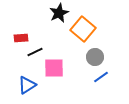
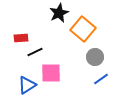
pink square: moved 3 px left, 5 px down
blue line: moved 2 px down
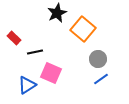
black star: moved 2 px left
red rectangle: moved 7 px left; rotated 48 degrees clockwise
black line: rotated 14 degrees clockwise
gray circle: moved 3 px right, 2 px down
pink square: rotated 25 degrees clockwise
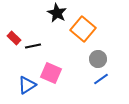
black star: rotated 18 degrees counterclockwise
black line: moved 2 px left, 6 px up
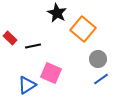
red rectangle: moved 4 px left
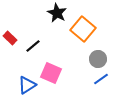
black line: rotated 28 degrees counterclockwise
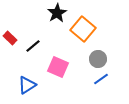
black star: rotated 12 degrees clockwise
pink square: moved 7 px right, 6 px up
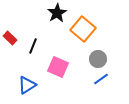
black line: rotated 28 degrees counterclockwise
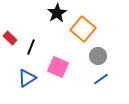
black line: moved 2 px left, 1 px down
gray circle: moved 3 px up
blue triangle: moved 7 px up
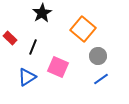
black star: moved 15 px left
black line: moved 2 px right
blue triangle: moved 1 px up
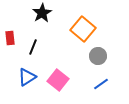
red rectangle: rotated 40 degrees clockwise
pink square: moved 13 px down; rotated 15 degrees clockwise
blue line: moved 5 px down
